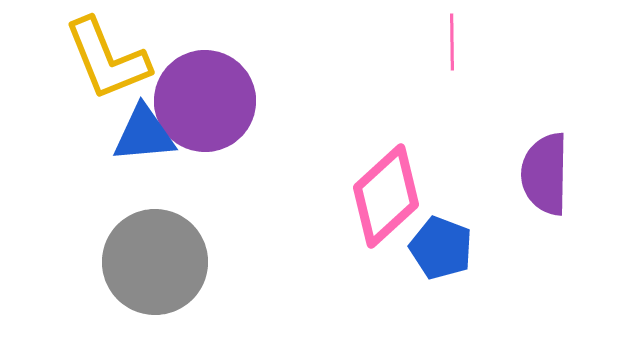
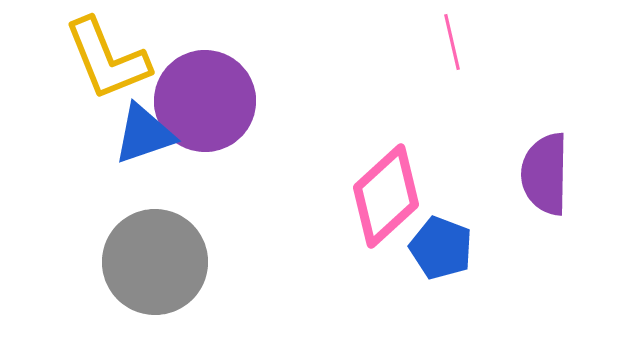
pink line: rotated 12 degrees counterclockwise
blue triangle: rotated 14 degrees counterclockwise
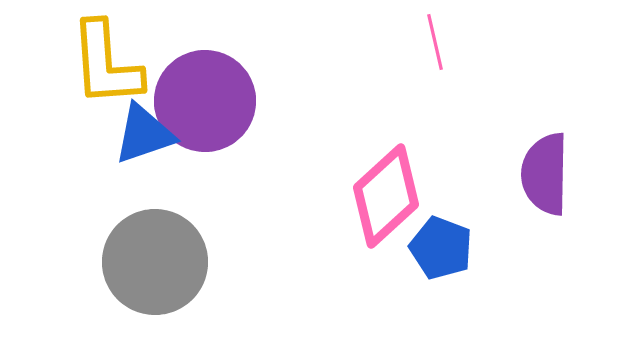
pink line: moved 17 px left
yellow L-shape: moved 1 px left, 5 px down; rotated 18 degrees clockwise
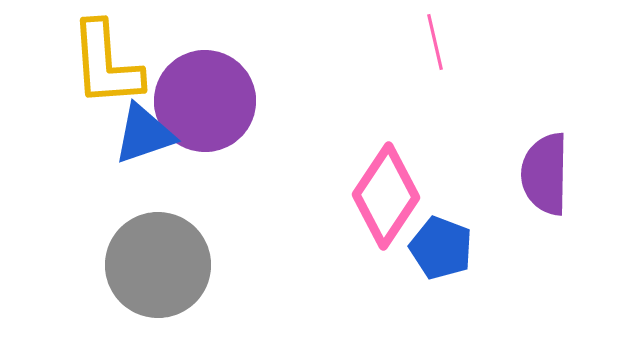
pink diamond: rotated 14 degrees counterclockwise
gray circle: moved 3 px right, 3 px down
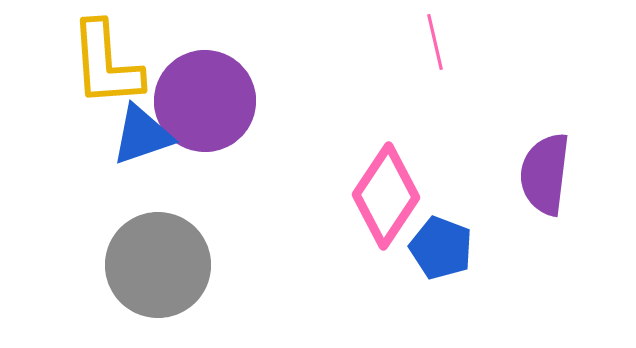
blue triangle: moved 2 px left, 1 px down
purple semicircle: rotated 6 degrees clockwise
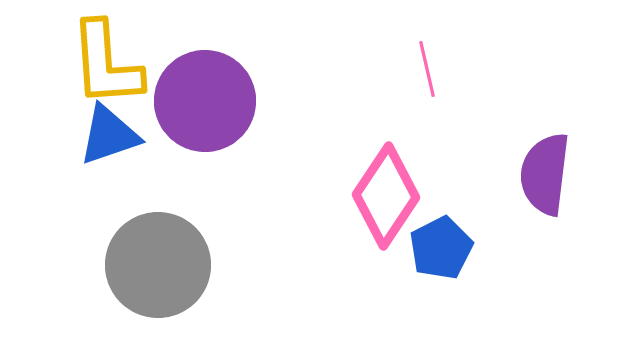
pink line: moved 8 px left, 27 px down
blue triangle: moved 33 px left
blue pentagon: rotated 24 degrees clockwise
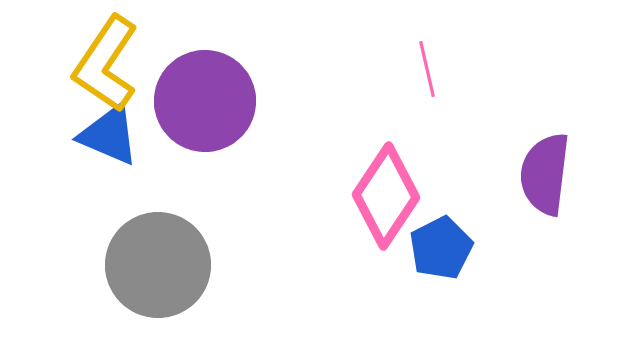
yellow L-shape: rotated 38 degrees clockwise
blue triangle: rotated 42 degrees clockwise
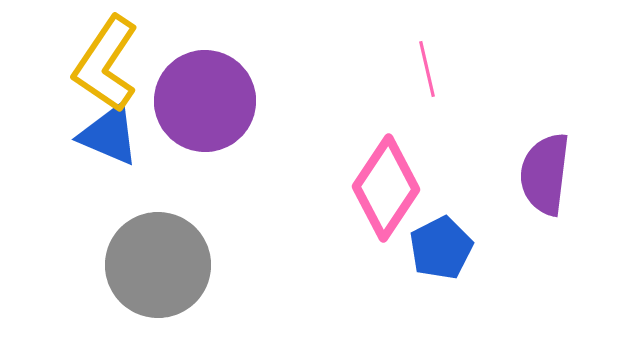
pink diamond: moved 8 px up
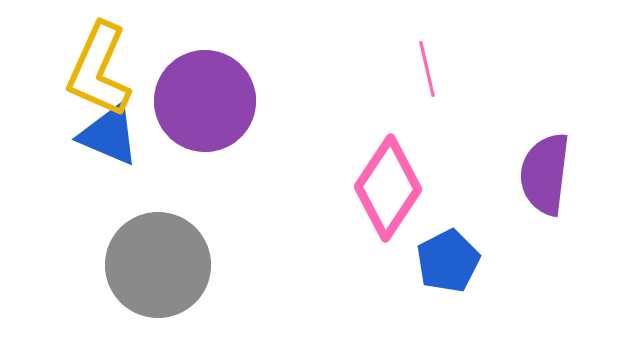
yellow L-shape: moved 7 px left, 6 px down; rotated 10 degrees counterclockwise
pink diamond: moved 2 px right
blue pentagon: moved 7 px right, 13 px down
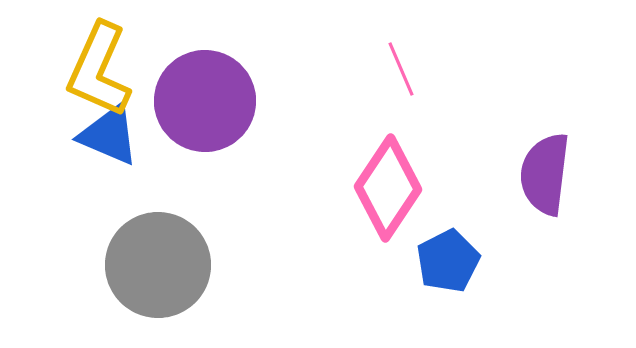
pink line: moved 26 px left; rotated 10 degrees counterclockwise
